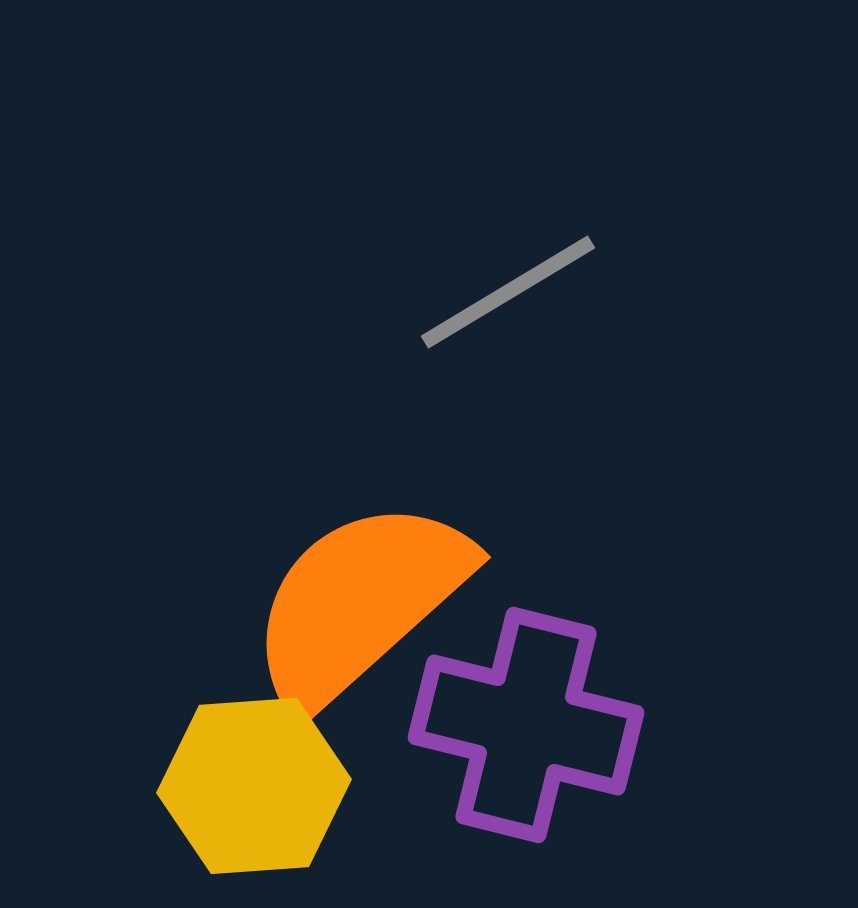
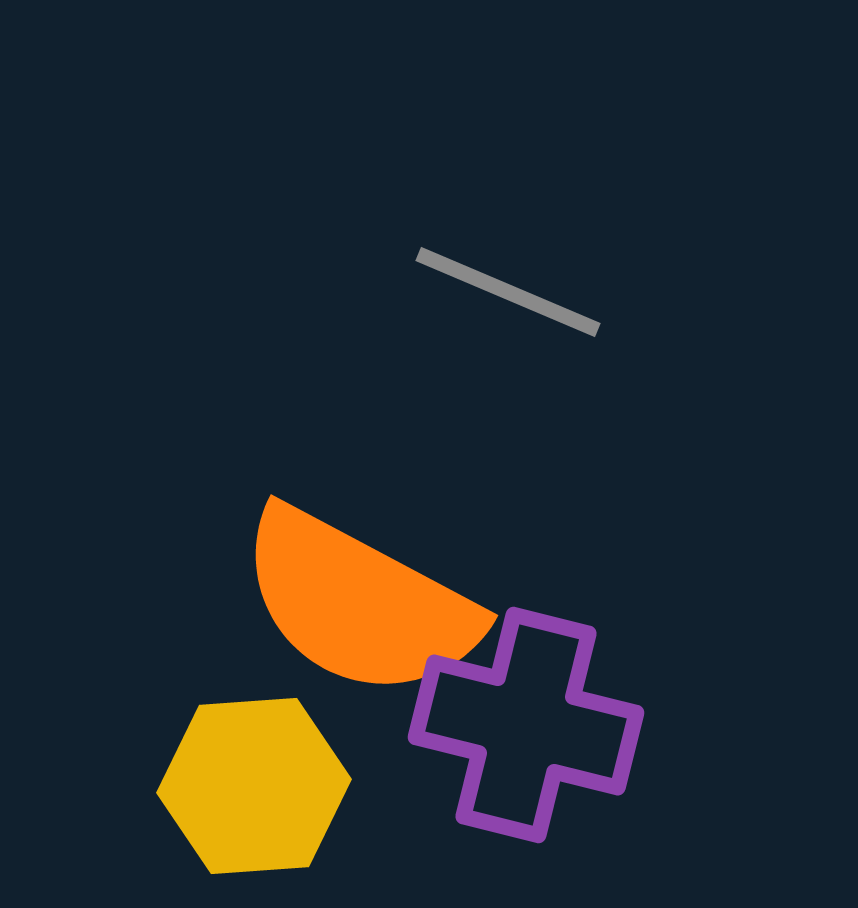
gray line: rotated 54 degrees clockwise
orange semicircle: rotated 110 degrees counterclockwise
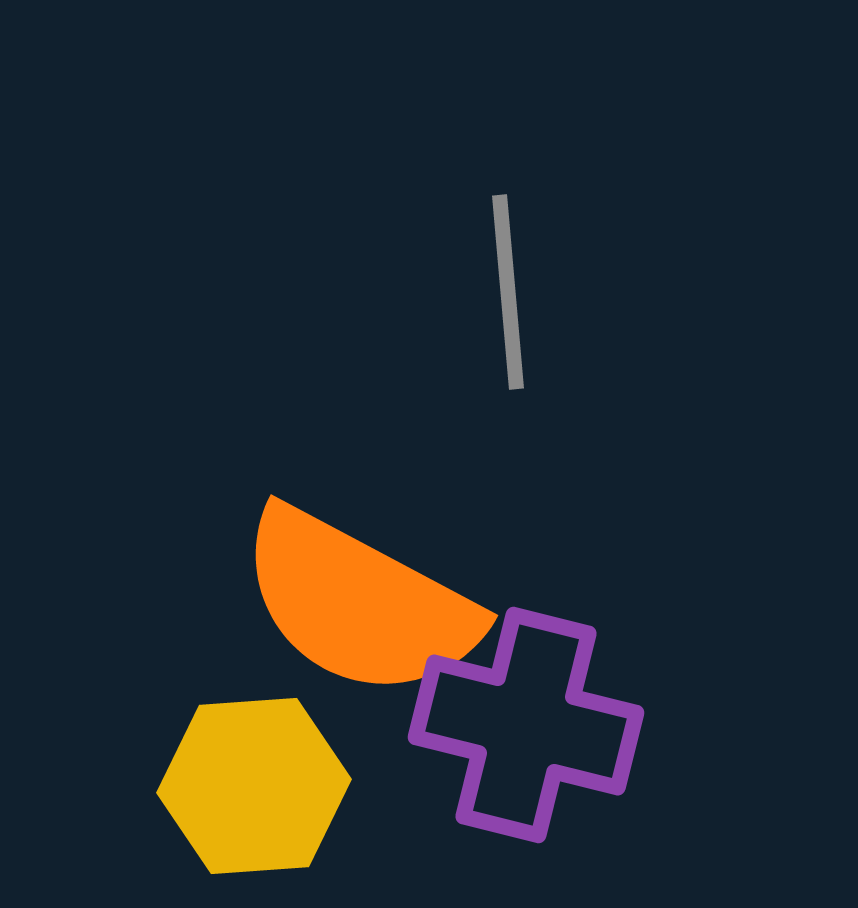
gray line: rotated 62 degrees clockwise
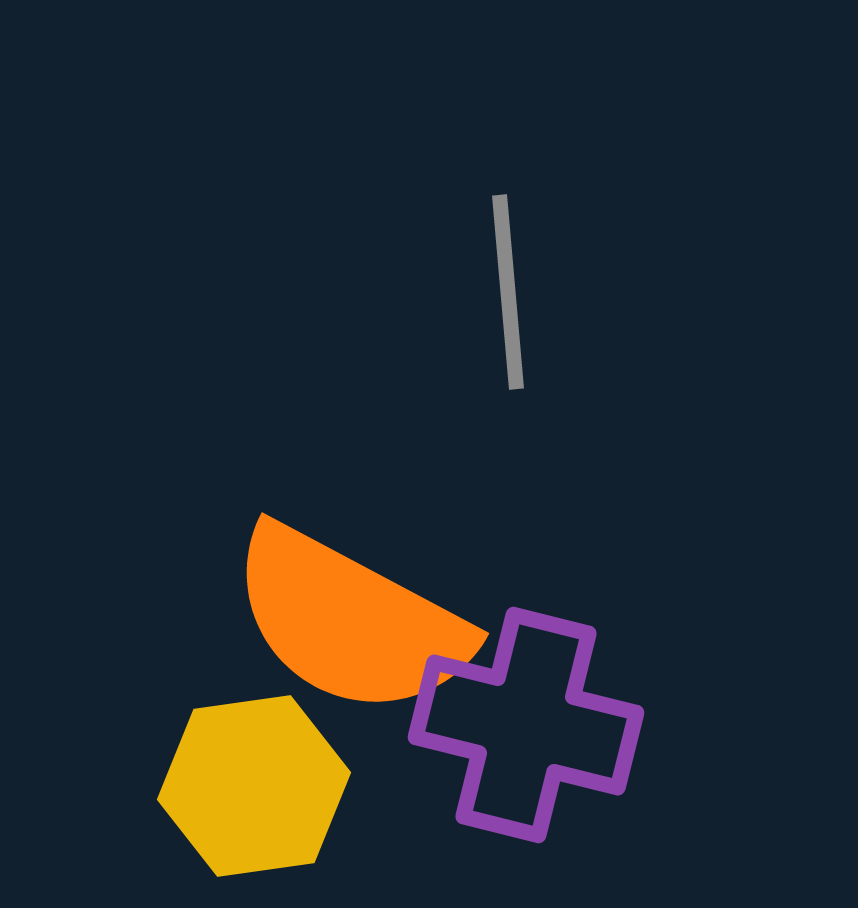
orange semicircle: moved 9 px left, 18 px down
yellow hexagon: rotated 4 degrees counterclockwise
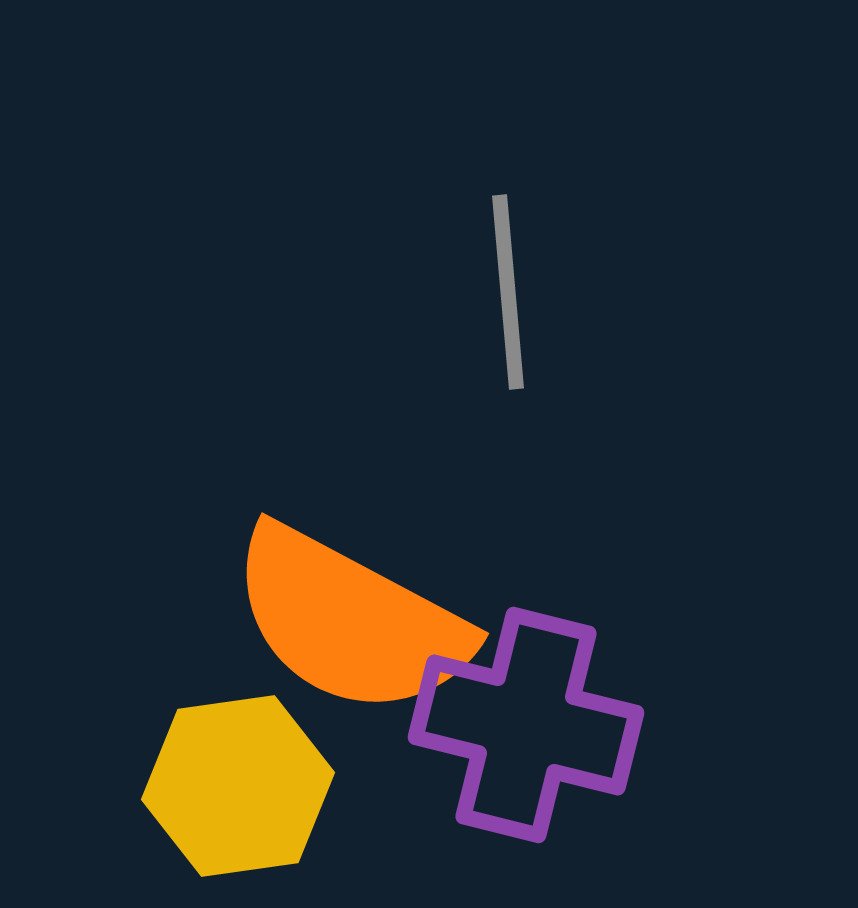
yellow hexagon: moved 16 px left
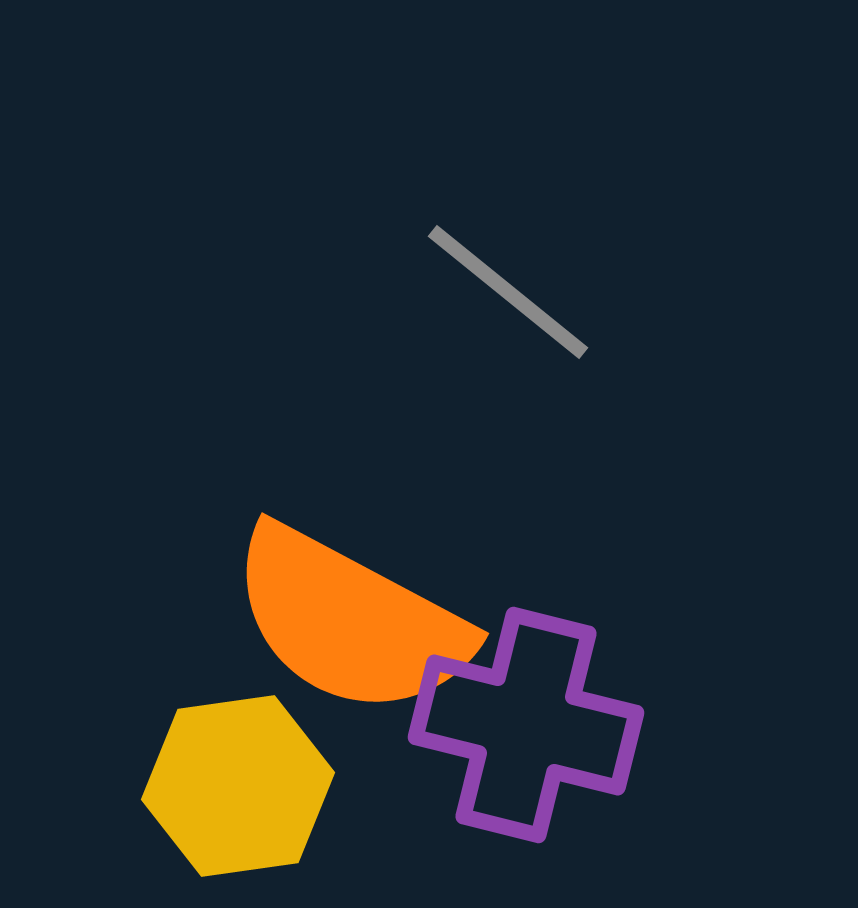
gray line: rotated 46 degrees counterclockwise
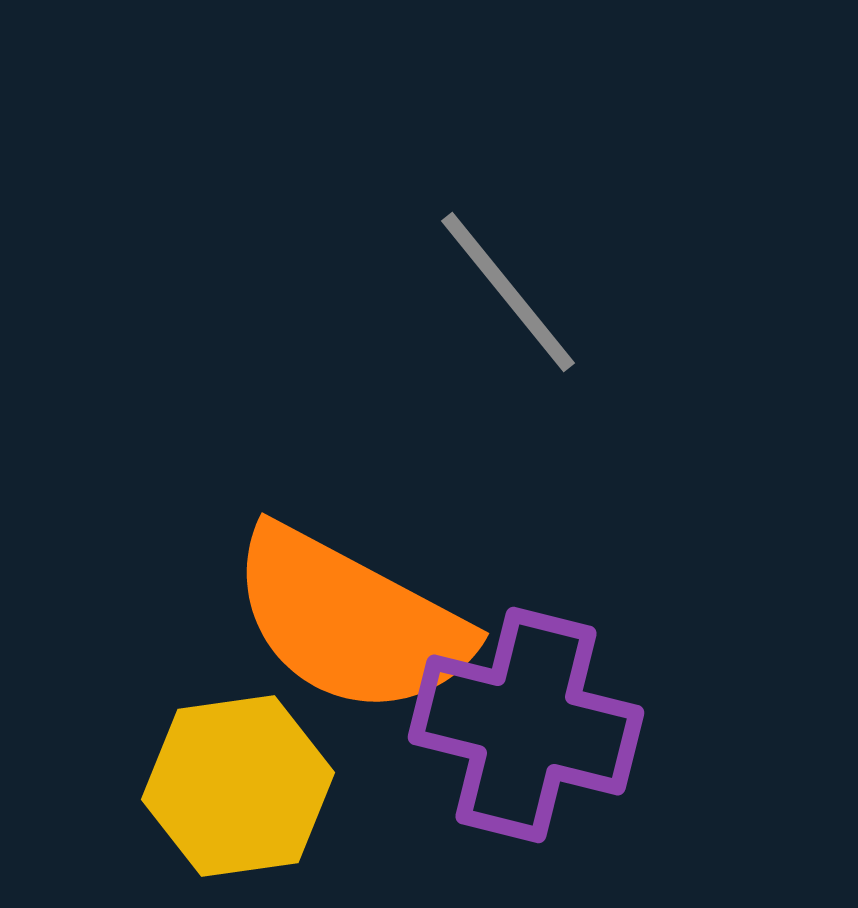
gray line: rotated 12 degrees clockwise
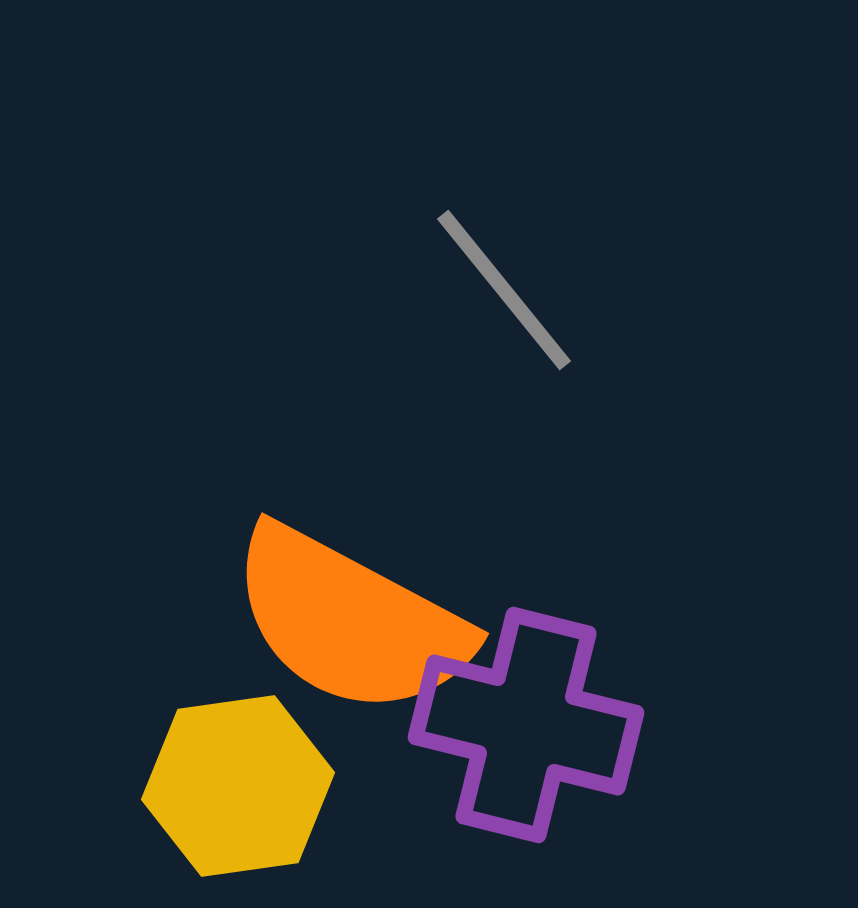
gray line: moved 4 px left, 2 px up
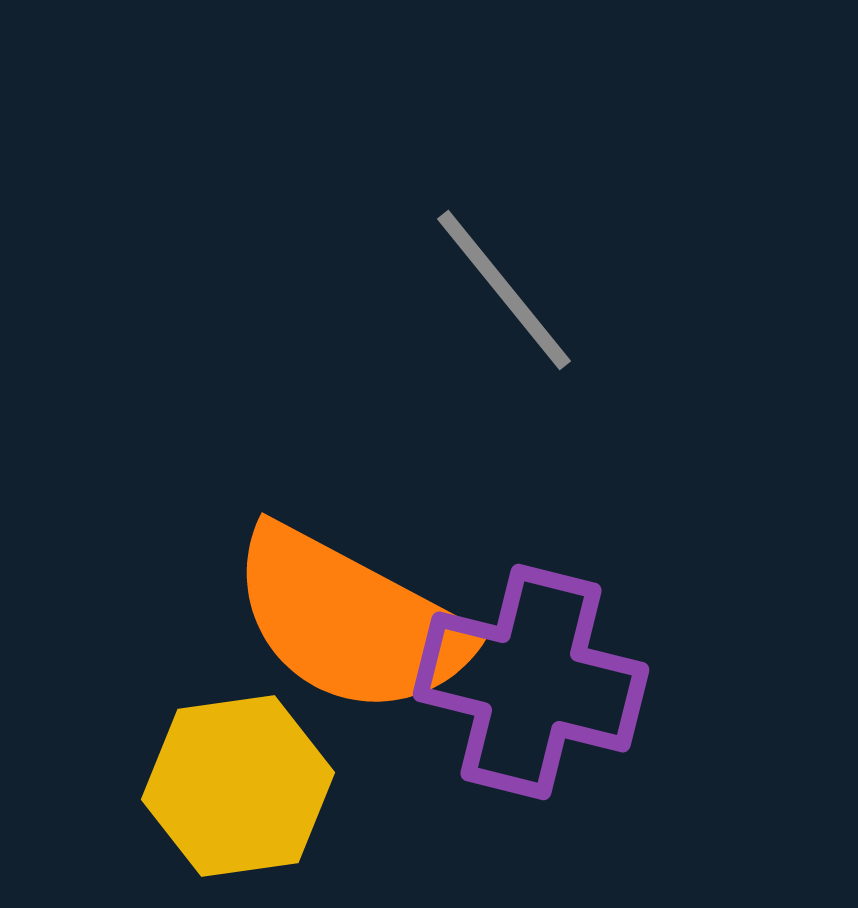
purple cross: moved 5 px right, 43 px up
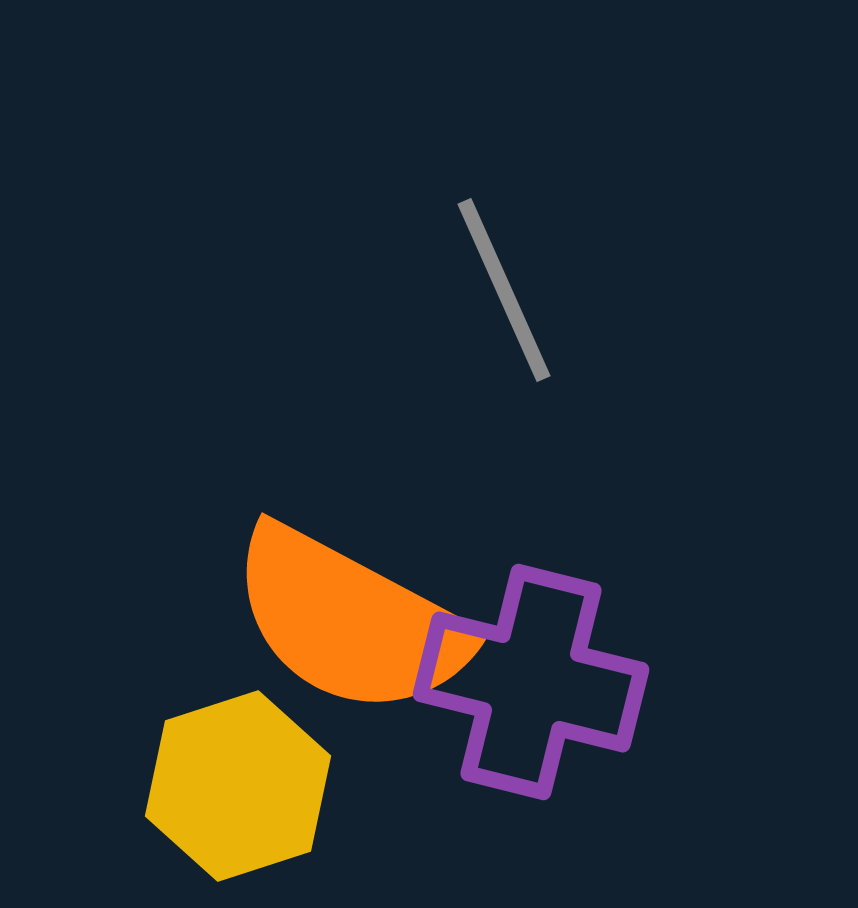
gray line: rotated 15 degrees clockwise
yellow hexagon: rotated 10 degrees counterclockwise
